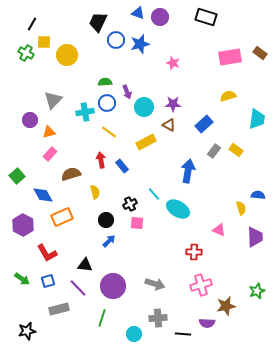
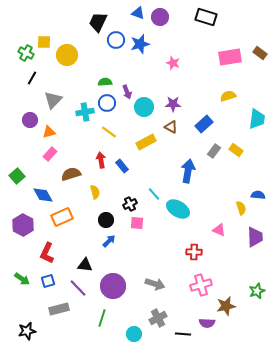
black line at (32, 24): moved 54 px down
brown triangle at (169, 125): moved 2 px right, 2 px down
red L-shape at (47, 253): rotated 55 degrees clockwise
gray cross at (158, 318): rotated 24 degrees counterclockwise
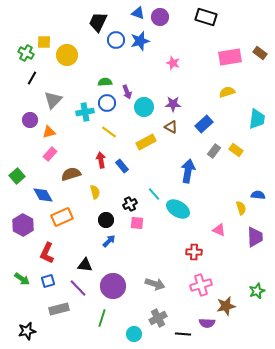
blue star at (140, 44): moved 3 px up
yellow semicircle at (228, 96): moved 1 px left, 4 px up
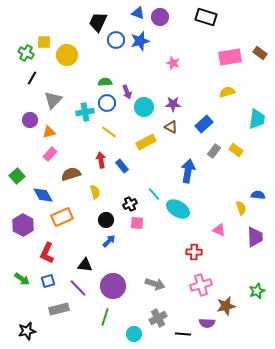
green line at (102, 318): moved 3 px right, 1 px up
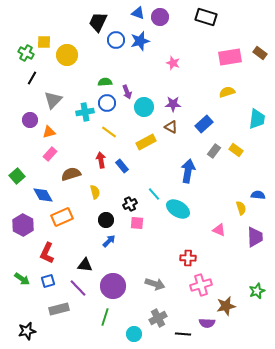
red cross at (194, 252): moved 6 px left, 6 px down
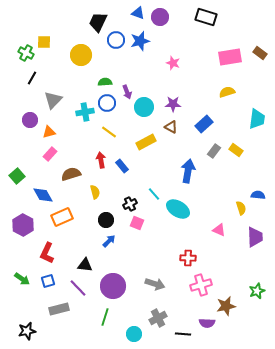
yellow circle at (67, 55): moved 14 px right
pink square at (137, 223): rotated 16 degrees clockwise
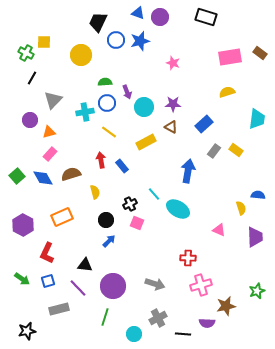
blue diamond at (43, 195): moved 17 px up
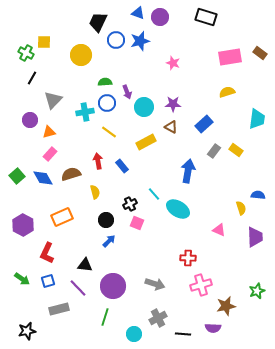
red arrow at (101, 160): moved 3 px left, 1 px down
purple semicircle at (207, 323): moved 6 px right, 5 px down
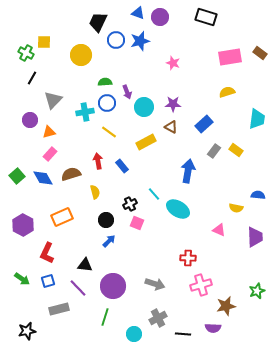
yellow semicircle at (241, 208): moved 5 px left; rotated 120 degrees clockwise
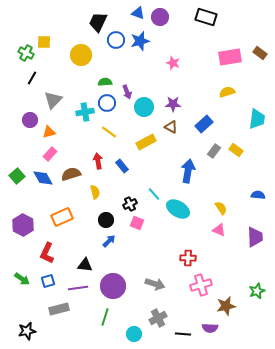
yellow semicircle at (236, 208): moved 15 px left; rotated 136 degrees counterclockwise
purple line at (78, 288): rotated 54 degrees counterclockwise
purple semicircle at (213, 328): moved 3 px left
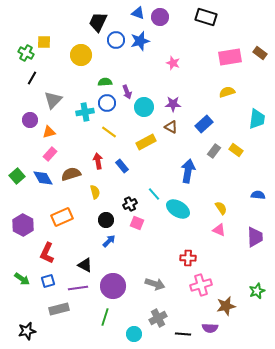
black triangle at (85, 265): rotated 21 degrees clockwise
